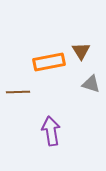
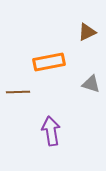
brown triangle: moved 6 px right, 19 px up; rotated 36 degrees clockwise
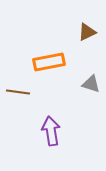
brown line: rotated 10 degrees clockwise
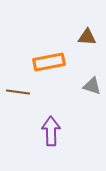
brown triangle: moved 5 px down; rotated 30 degrees clockwise
gray triangle: moved 1 px right, 2 px down
purple arrow: rotated 8 degrees clockwise
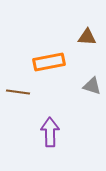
purple arrow: moved 1 px left, 1 px down
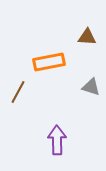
gray triangle: moved 1 px left, 1 px down
brown line: rotated 70 degrees counterclockwise
purple arrow: moved 7 px right, 8 px down
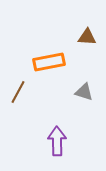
gray triangle: moved 7 px left, 5 px down
purple arrow: moved 1 px down
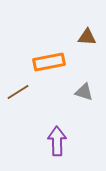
brown line: rotated 30 degrees clockwise
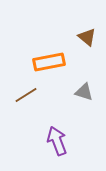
brown triangle: rotated 36 degrees clockwise
brown line: moved 8 px right, 3 px down
purple arrow: rotated 20 degrees counterclockwise
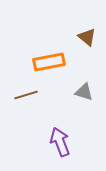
brown line: rotated 15 degrees clockwise
purple arrow: moved 3 px right, 1 px down
